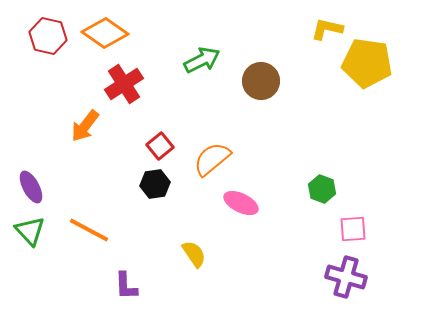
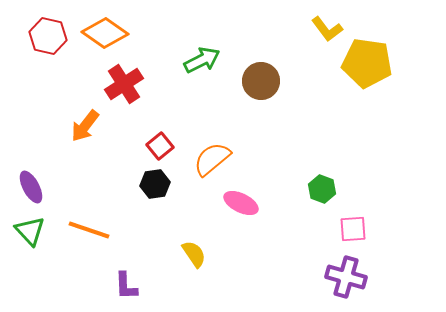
yellow L-shape: rotated 140 degrees counterclockwise
orange line: rotated 9 degrees counterclockwise
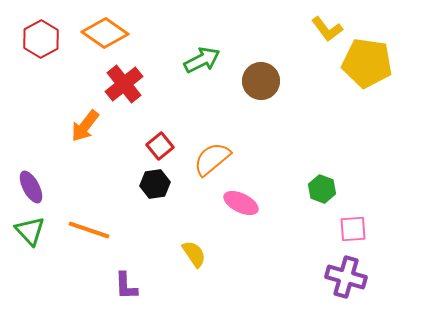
red hexagon: moved 7 px left, 3 px down; rotated 18 degrees clockwise
red cross: rotated 6 degrees counterclockwise
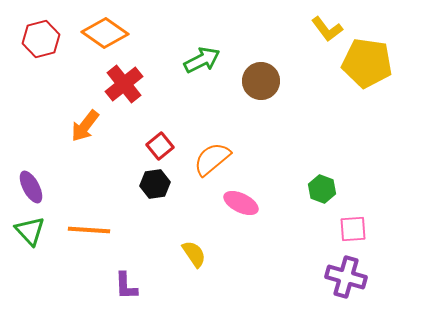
red hexagon: rotated 15 degrees clockwise
orange line: rotated 15 degrees counterclockwise
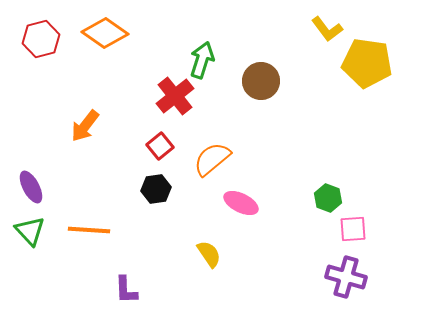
green arrow: rotated 45 degrees counterclockwise
red cross: moved 51 px right, 12 px down
black hexagon: moved 1 px right, 5 px down
green hexagon: moved 6 px right, 9 px down
yellow semicircle: moved 15 px right
purple L-shape: moved 4 px down
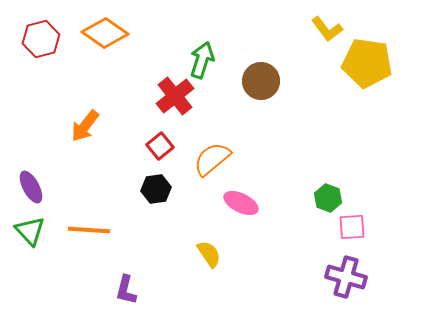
pink square: moved 1 px left, 2 px up
purple L-shape: rotated 16 degrees clockwise
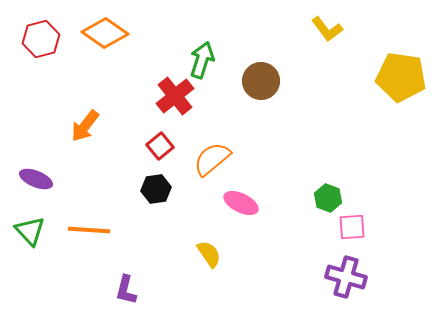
yellow pentagon: moved 34 px right, 14 px down
purple ellipse: moved 5 px right, 8 px up; rotated 40 degrees counterclockwise
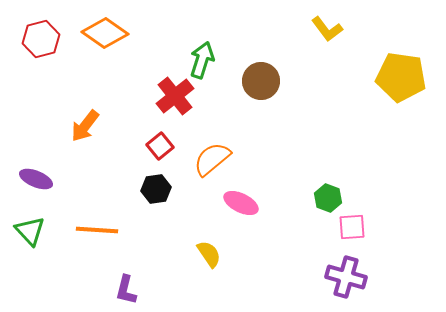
orange line: moved 8 px right
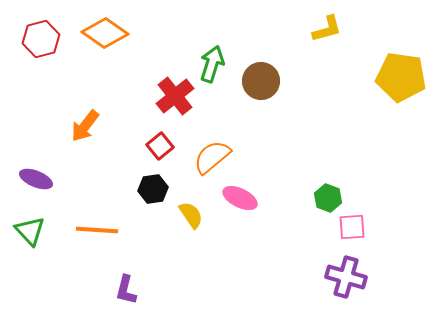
yellow L-shape: rotated 68 degrees counterclockwise
green arrow: moved 10 px right, 4 px down
orange semicircle: moved 2 px up
black hexagon: moved 3 px left
pink ellipse: moved 1 px left, 5 px up
yellow semicircle: moved 18 px left, 39 px up
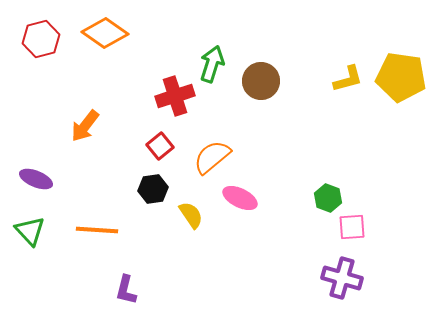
yellow L-shape: moved 21 px right, 50 px down
red cross: rotated 21 degrees clockwise
purple cross: moved 4 px left, 1 px down
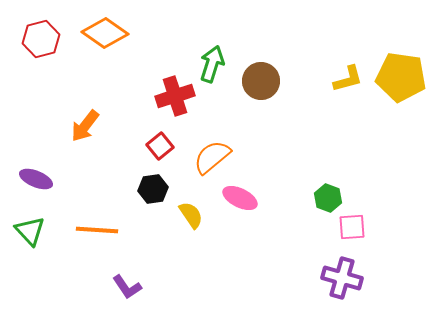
purple L-shape: moved 1 px right, 3 px up; rotated 48 degrees counterclockwise
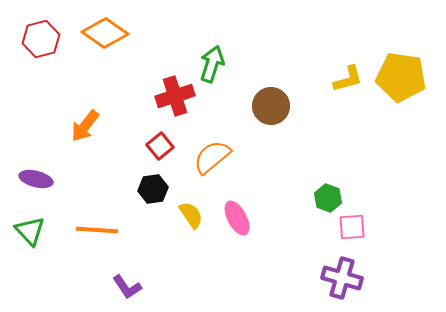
brown circle: moved 10 px right, 25 px down
purple ellipse: rotated 8 degrees counterclockwise
pink ellipse: moved 3 px left, 20 px down; rotated 36 degrees clockwise
